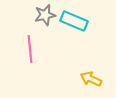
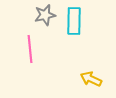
cyan rectangle: rotated 68 degrees clockwise
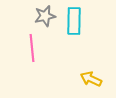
gray star: moved 1 px down
pink line: moved 2 px right, 1 px up
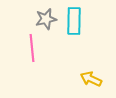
gray star: moved 1 px right, 3 px down
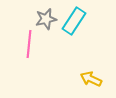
cyan rectangle: rotated 32 degrees clockwise
pink line: moved 3 px left, 4 px up; rotated 12 degrees clockwise
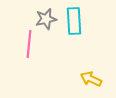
cyan rectangle: rotated 36 degrees counterclockwise
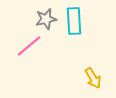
pink line: moved 2 px down; rotated 44 degrees clockwise
yellow arrow: moved 2 px right, 1 px up; rotated 145 degrees counterclockwise
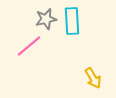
cyan rectangle: moved 2 px left
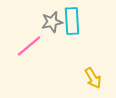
gray star: moved 6 px right, 3 px down
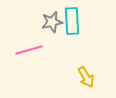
pink line: moved 4 px down; rotated 24 degrees clockwise
yellow arrow: moved 7 px left, 1 px up
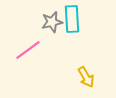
cyan rectangle: moved 2 px up
pink line: moved 1 px left; rotated 20 degrees counterclockwise
